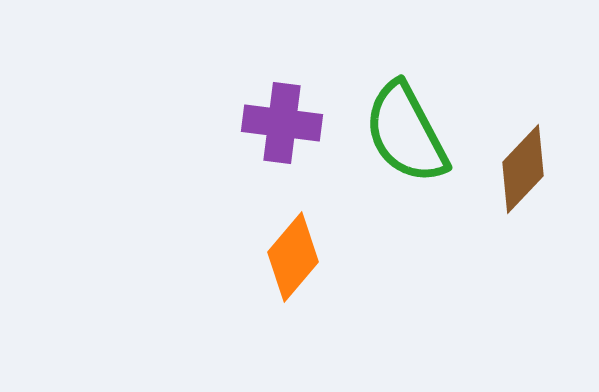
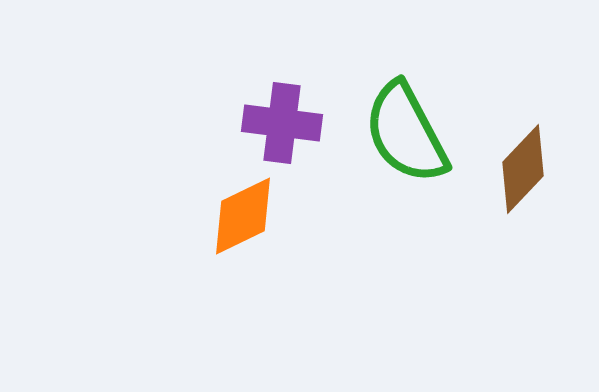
orange diamond: moved 50 px left, 41 px up; rotated 24 degrees clockwise
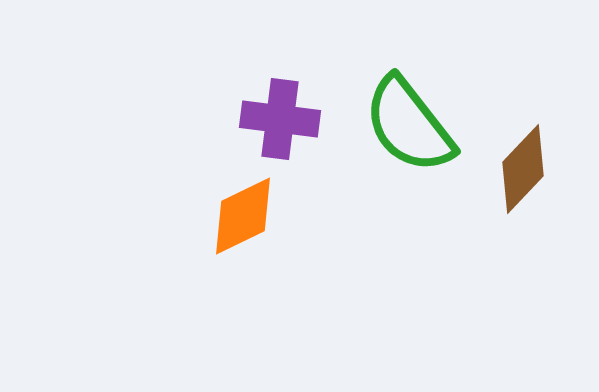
purple cross: moved 2 px left, 4 px up
green semicircle: moved 3 px right, 8 px up; rotated 10 degrees counterclockwise
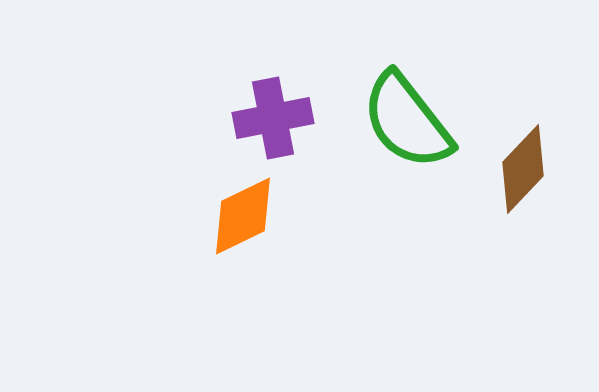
purple cross: moved 7 px left, 1 px up; rotated 18 degrees counterclockwise
green semicircle: moved 2 px left, 4 px up
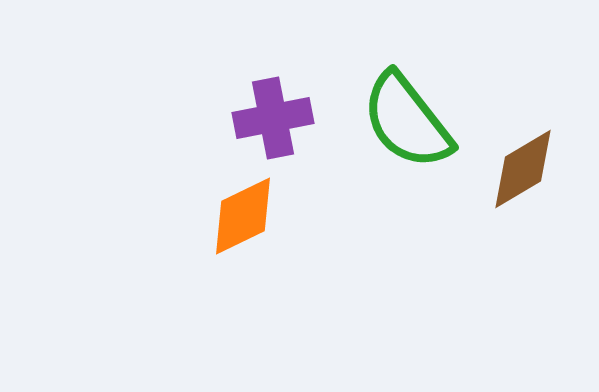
brown diamond: rotated 16 degrees clockwise
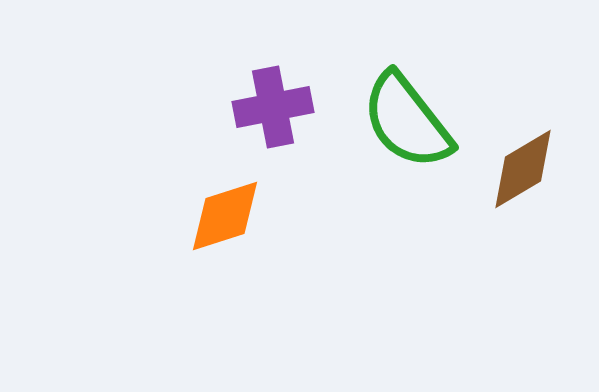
purple cross: moved 11 px up
orange diamond: moved 18 px left; rotated 8 degrees clockwise
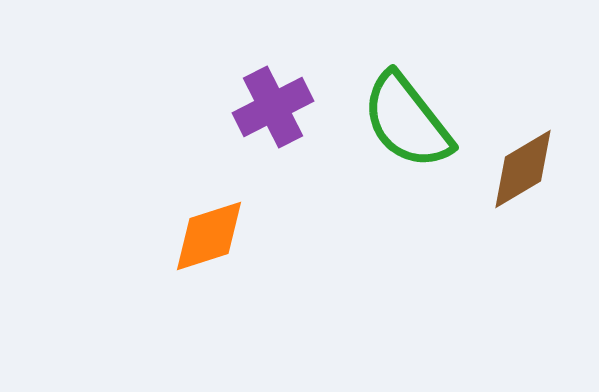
purple cross: rotated 16 degrees counterclockwise
orange diamond: moved 16 px left, 20 px down
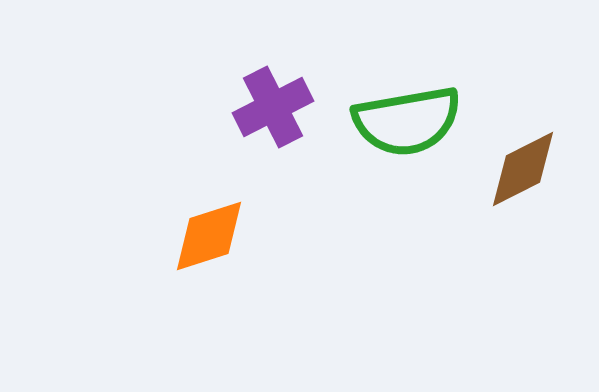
green semicircle: rotated 62 degrees counterclockwise
brown diamond: rotated 4 degrees clockwise
